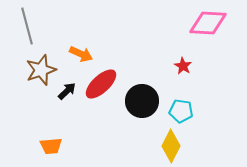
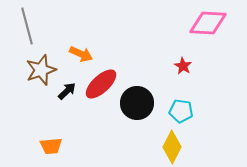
black circle: moved 5 px left, 2 px down
yellow diamond: moved 1 px right, 1 px down
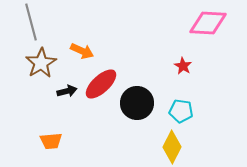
gray line: moved 4 px right, 4 px up
orange arrow: moved 1 px right, 3 px up
brown star: moved 7 px up; rotated 12 degrees counterclockwise
black arrow: rotated 30 degrees clockwise
orange trapezoid: moved 5 px up
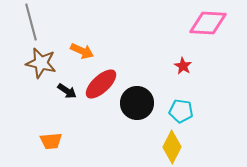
brown star: rotated 28 degrees counterclockwise
black arrow: rotated 48 degrees clockwise
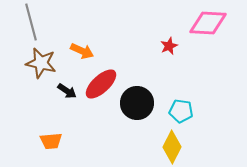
red star: moved 14 px left, 20 px up; rotated 18 degrees clockwise
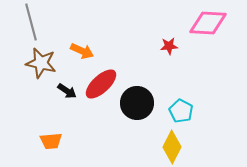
red star: rotated 18 degrees clockwise
cyan pentagon: rotated 20 degrees clockwise
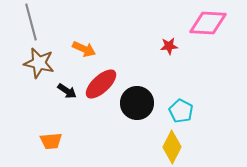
orange arrow: moved 2 px right, 2 px up
brown star: moved 2 px left
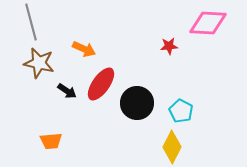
red ellipse: rotated 12 degrees counterclockwise
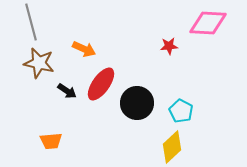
yellow diamond: rotated 20 degrees clockwise
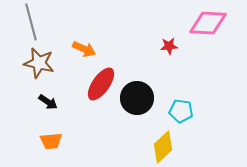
black arrow: moved 19 px left, 11 px down
black circle: moved 5 px up
cyan pentagon: rotated 20 degrees counterclockwise
yellow diamond: moved 9 px left
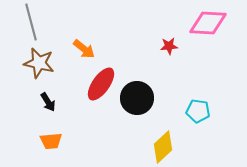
orange arrow: rotated 15 degrees clockwise
black arrow: rotated 24 degrees clockwise
cyan pentagon: moved 17 px right
